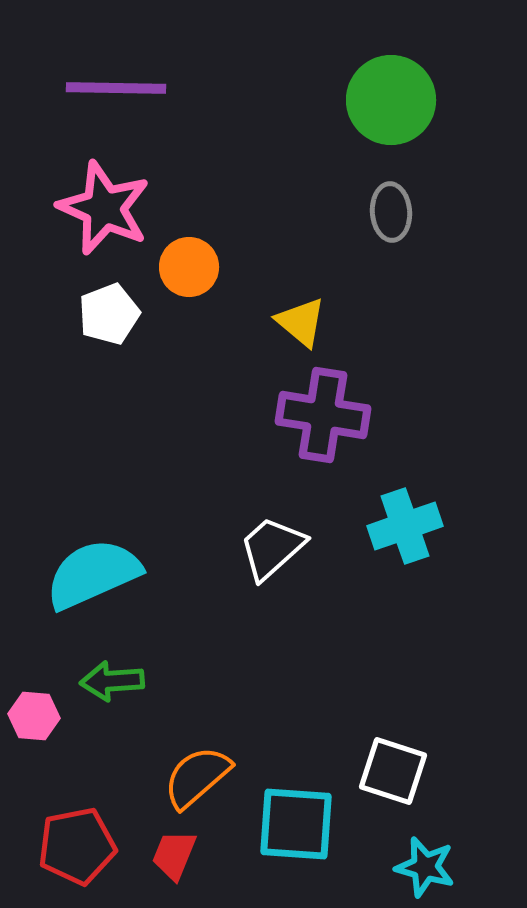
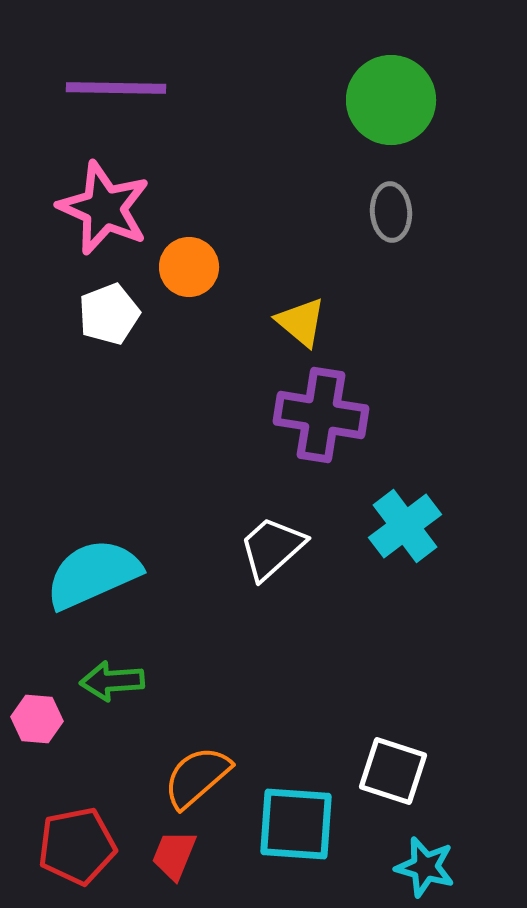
purple cross: moved 2 px left
cyan cross: rotated 18 degrees counterclockwise
pink hexagon: moved 3 px right, 3 px down
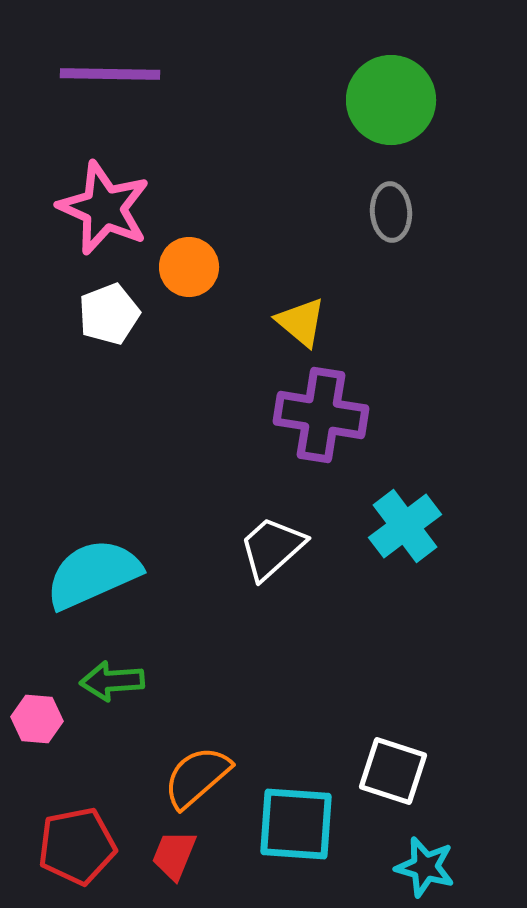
purple line: moved 6 px left, 14 px up
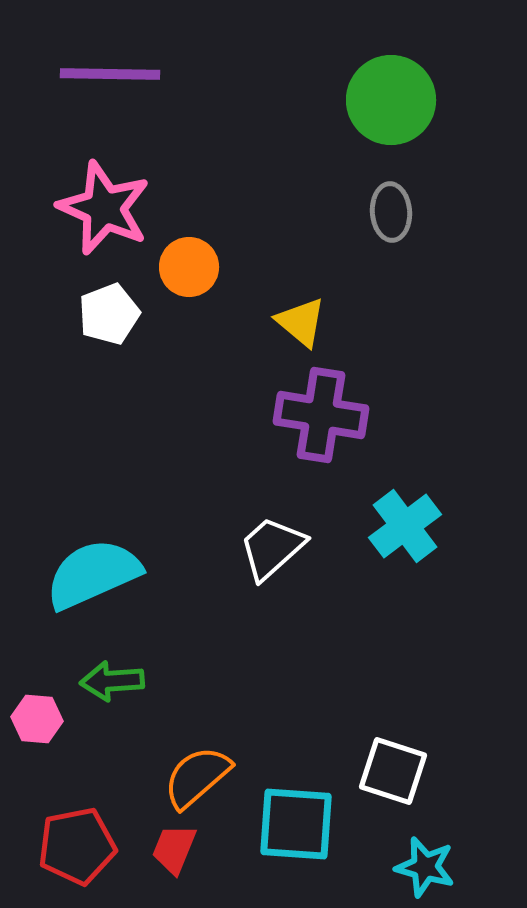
red trapezoid: moved 6 px up
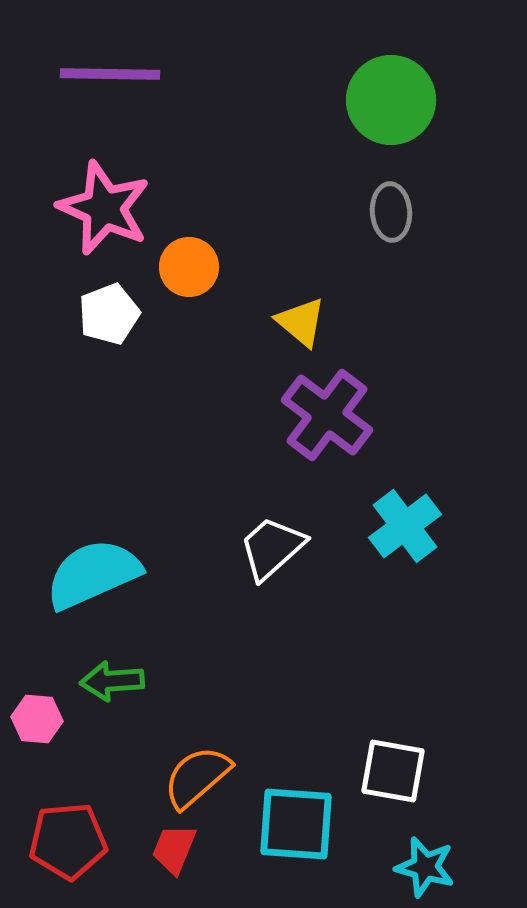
purple cross: moved 6 px right; rotated 28 degrees clockwise
white square: rotated 8 degrees counterclockwise
red pentagon: moved 9 px left, 5 px up; rotated 6 degrees clockwise
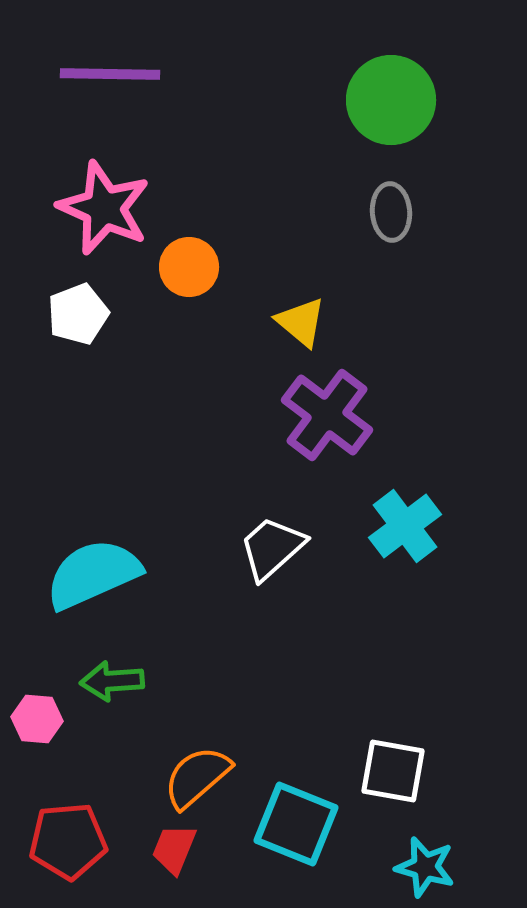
white pentagon: moved 31 px left
cyan square: rotated 18 degrees clockwise
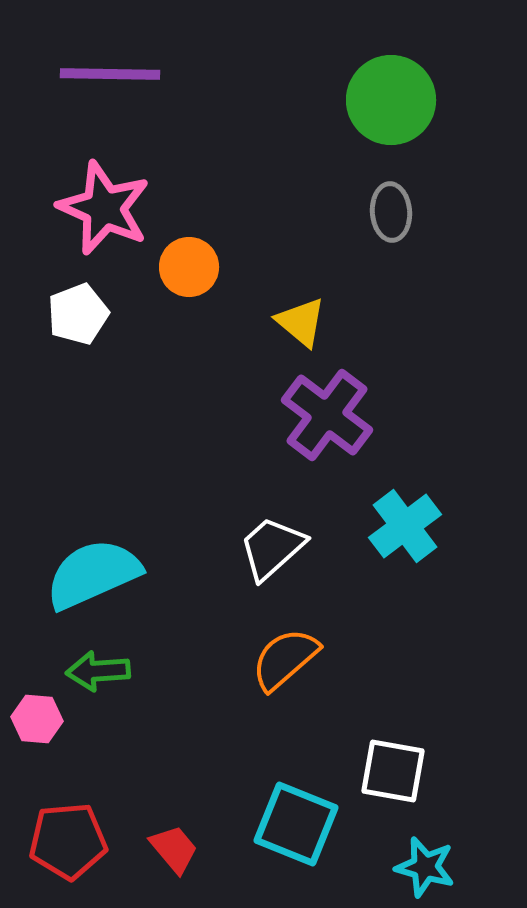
green arrow: moved 14 px left, 10 px up
orange semicircle: moved 88 px right, 118 px up
red trapezoid: rotated 118 degrees clockwise
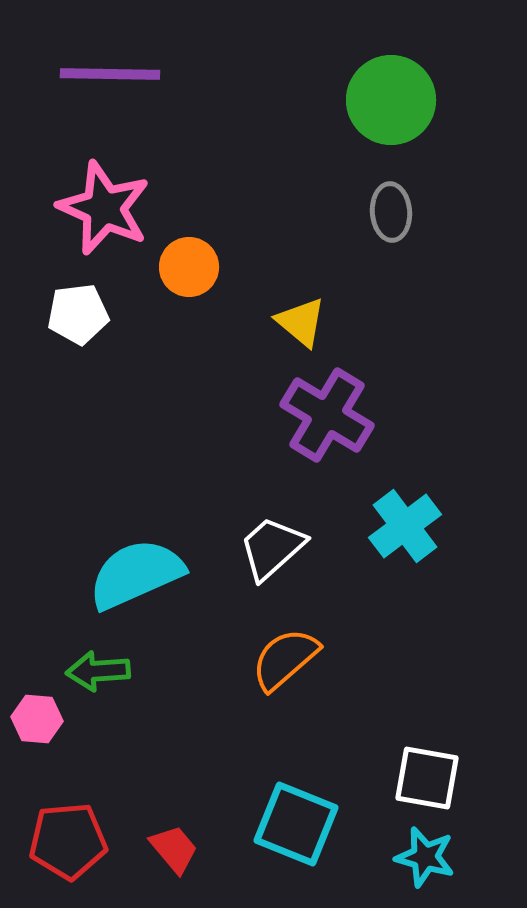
white pentagon: rotated 14 degrees clockwise
purple cross: rotated 6 degrees counterclockwise
cyan semicircle: moved 43 px right
white square: moved 34 px right, 7 px down
cyan star: moved 10 px up
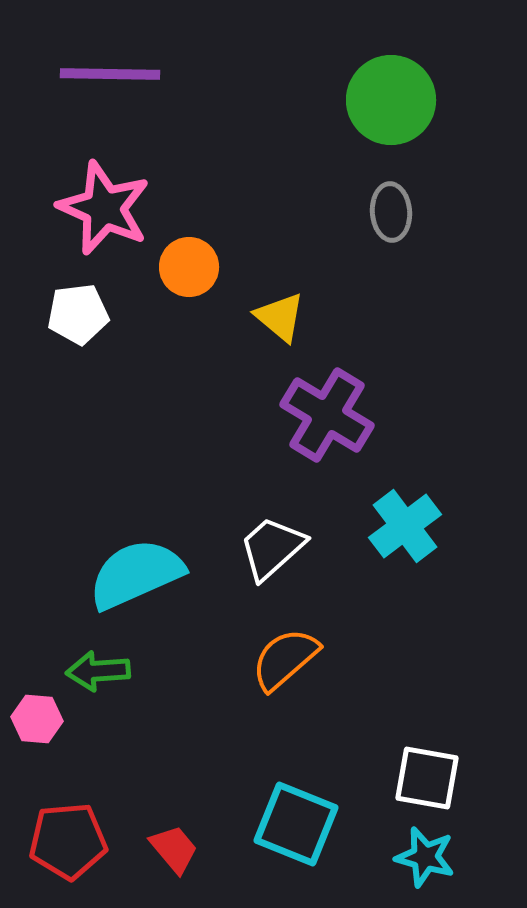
yellow triangle: moved 21 px left, 5 px up
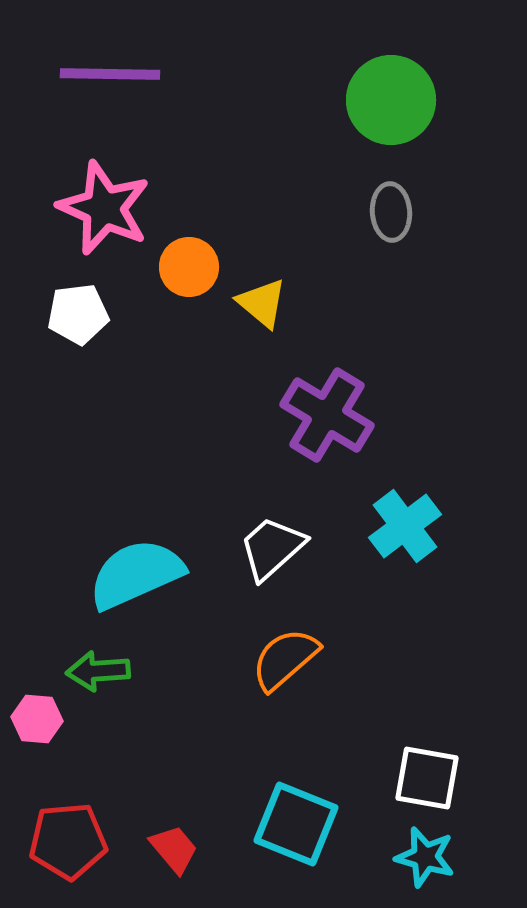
yellow triangle: moved 18 px left, 14 px up
